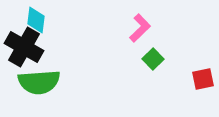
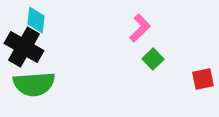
green semicircle: moved 5 px left, 2 px down
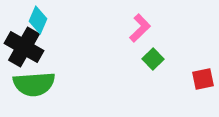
cyan diamond: moved 2 px right; rotated 16 degrees clockwise
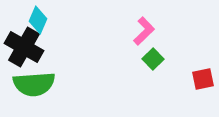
pink L-shape: moved 4 px right, 3 px down
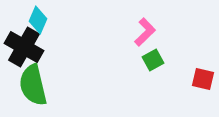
pink L-shape: moved 1 px right, 1 px down
green square: moved 1 px down; rotated 15 degrees clockwise
red square: rotated 25 degrees clockwise
green semicircle: moved 1 px left, 1 px down; rotated 81 degrees clockwise
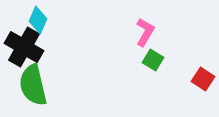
pink L-shape: rotated 16 degrees counterclockwise
green square: rotated 30 degrees counterclockwise
red square: rotated 20 degrees clockwise
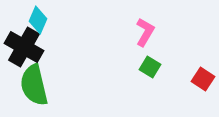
green square: moved 3 px left, 7 px down
green semicircle: moved 1 px right
